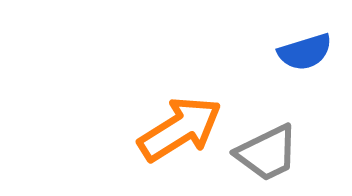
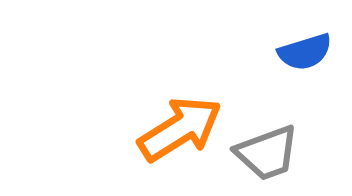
gray trapezoid: rotated 6 degrees clockwise
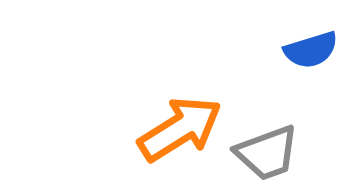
blue semicircle: moved 6 px right, 2 px up
